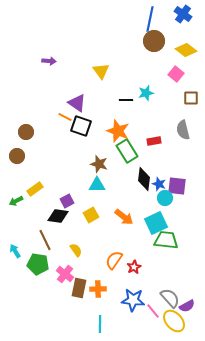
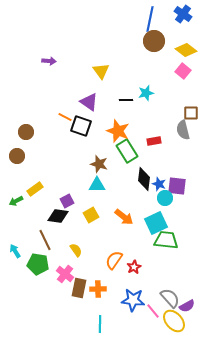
pink square at (176, 74): moved 7 px right, 3 px up
brown square at (191, 98): moved 15 px down
purple triangle at (77, 103): moved 12 px right, 1 px up
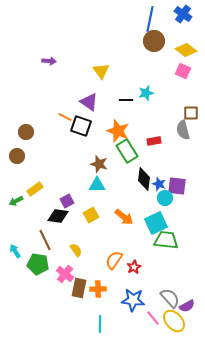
pink square at (183, 71): rotated 14 degrees counterclockwise
pink line at (153, 311): moved 7 px down
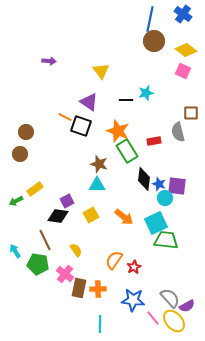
gray semicircle at (183, 130): moved 5 px left, 2 px down
brown circle at (17, 156): moved 3 px right, 2 px up
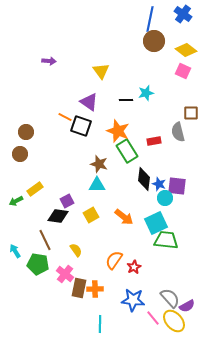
orange cross at (98, 289): moved 3 px left
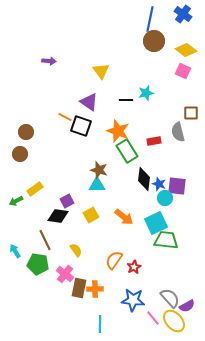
brown star at (99, 164): moved 6 px down
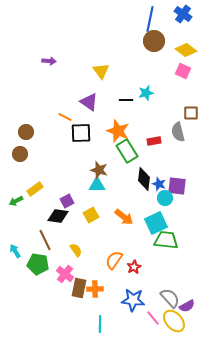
black square at (81, 126): moved 7 px down; rotated 20 degrees counterclockwise
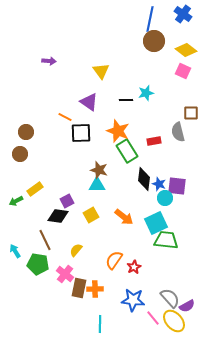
yellow semicircle at (76, 250): rotated 104 degrees counterclockwise
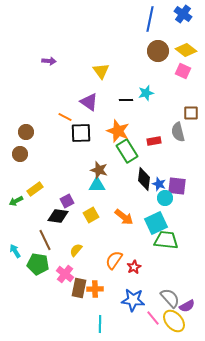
brown circle at (154, 41): moved 4 px right, 10 px down
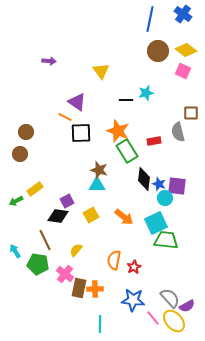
purple triangle at (89, 102): moved 12 px left
orange semicircle at (114, 260): rotated 24 degrees counterclockwise
